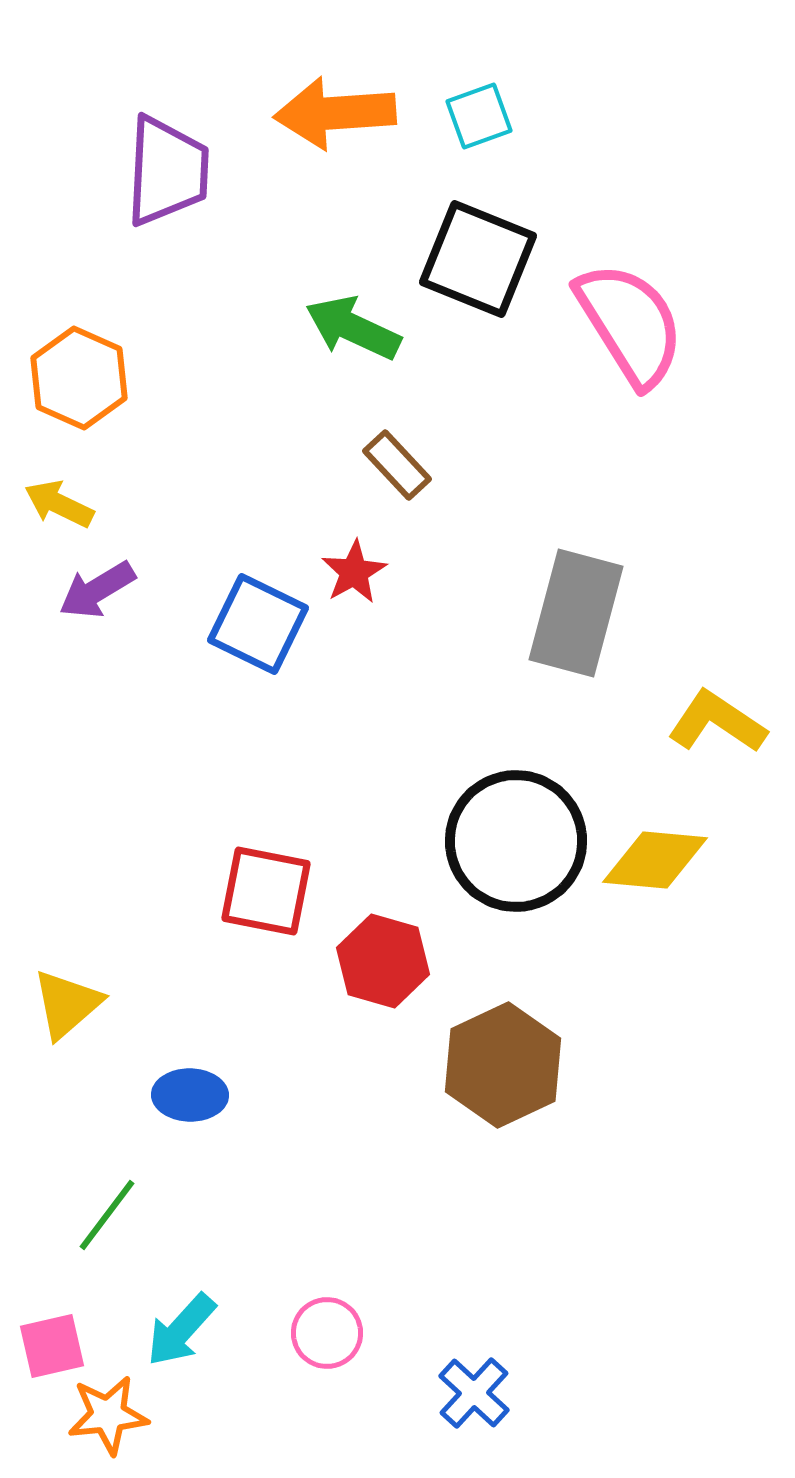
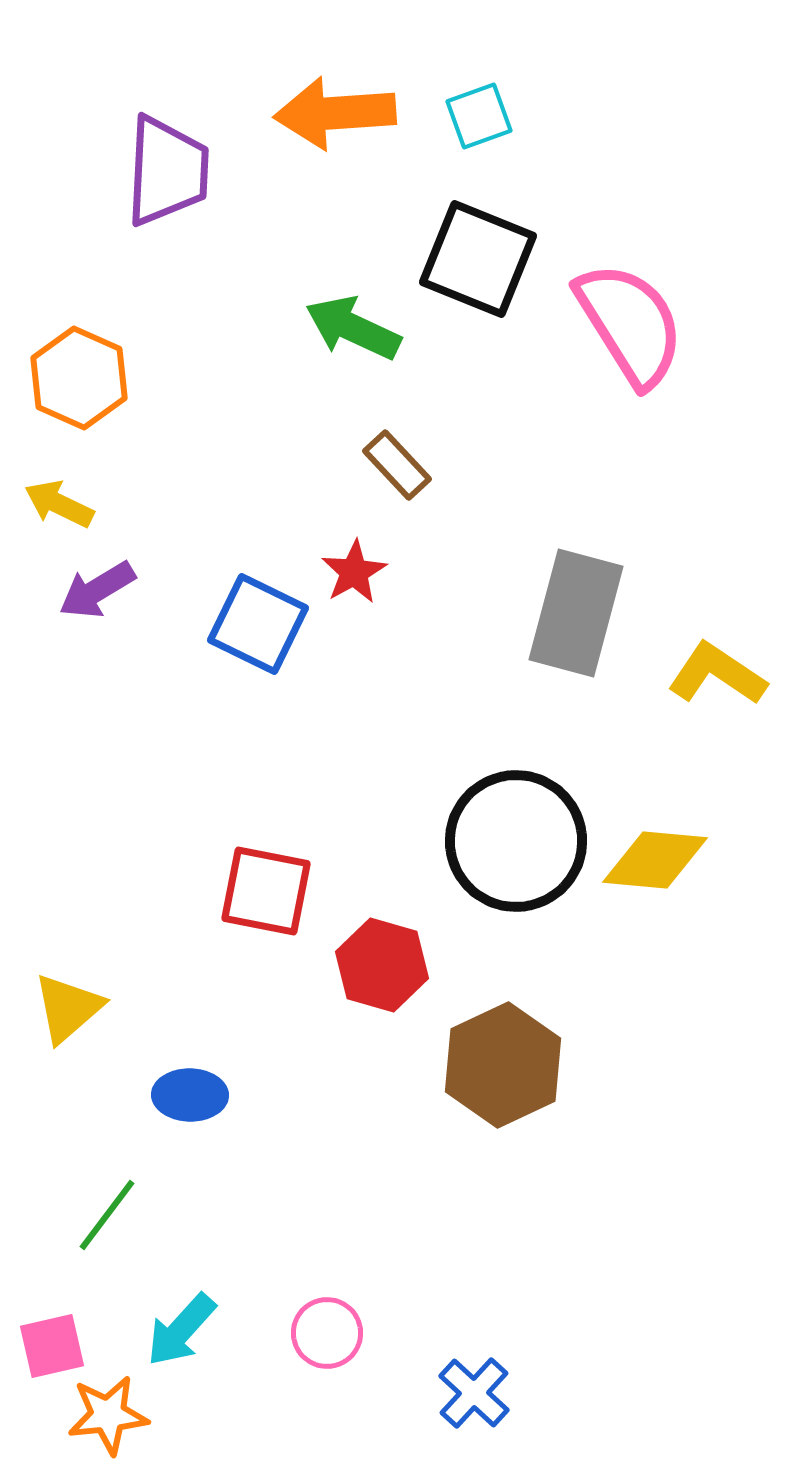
yellow L-shape: moved 48 px up
red hexagon: moved 1 px left, 4 px down
yellow triangle: moved 1 px right, 4 px down
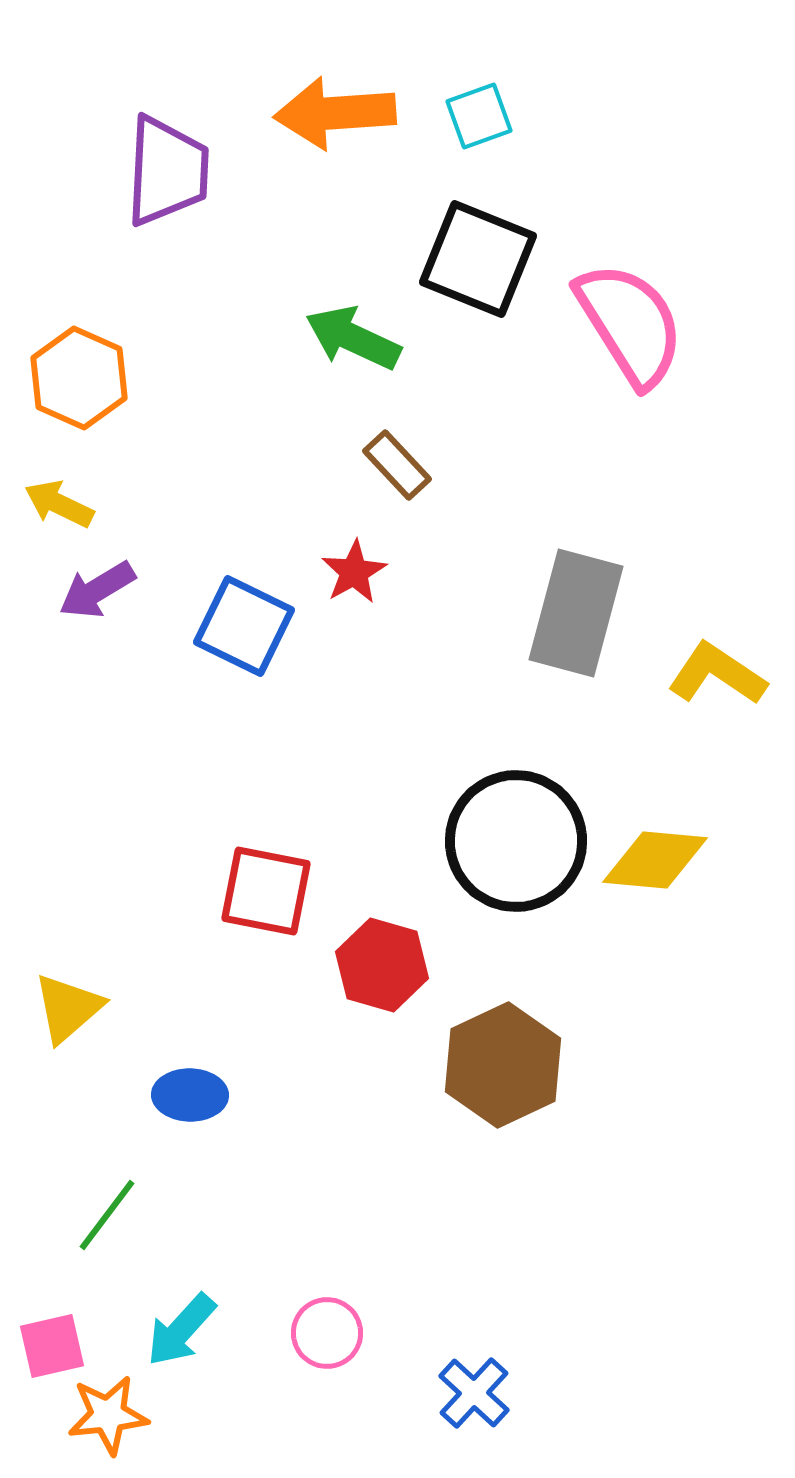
green arrow: moved 10 px down
blue square: moved 14 px left, 2 px down
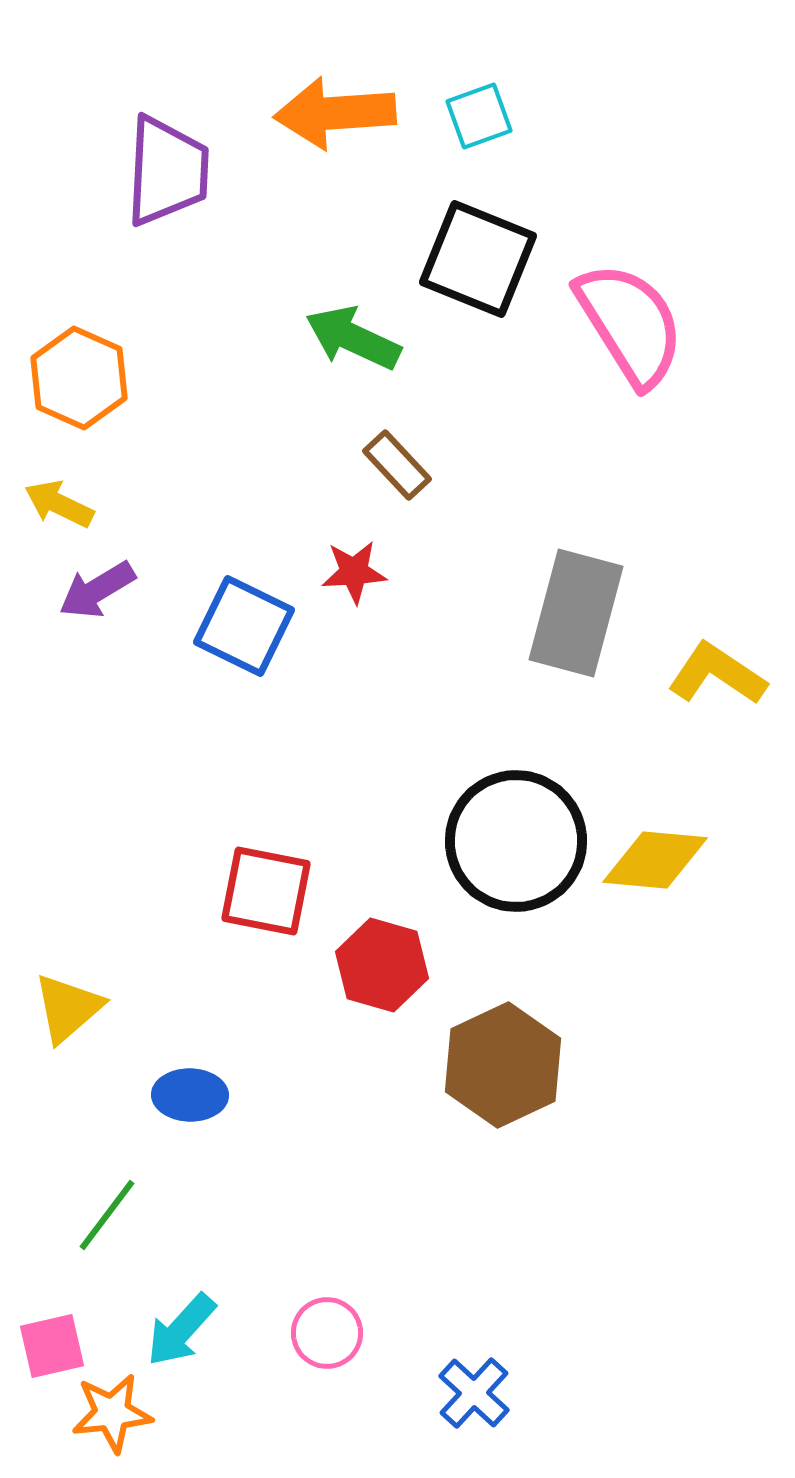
red star: rotated 26 degrees clockwise
orange star: moved 4 px right, 2 px up
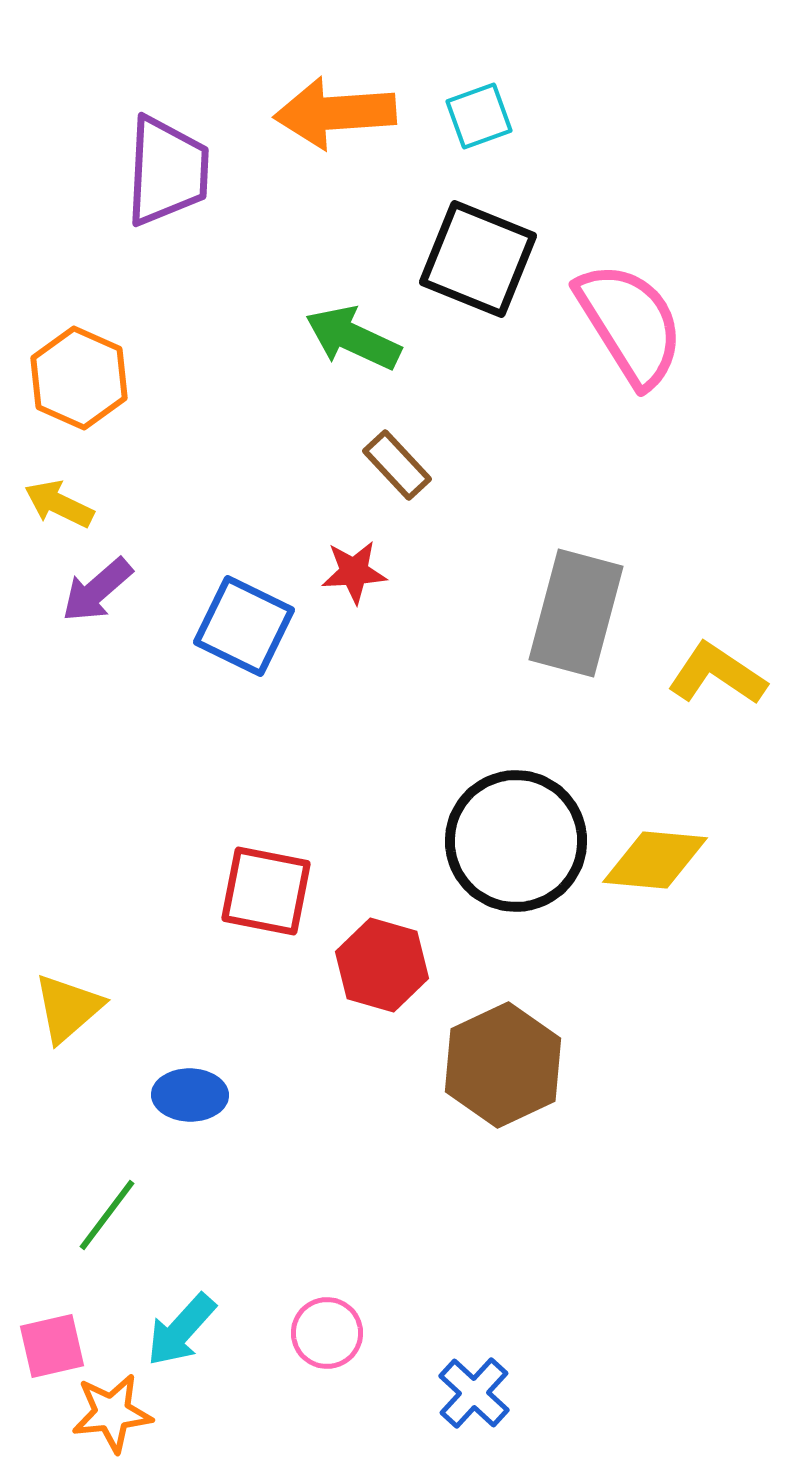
purple arrow: rotated 10 degrees counterclockwise
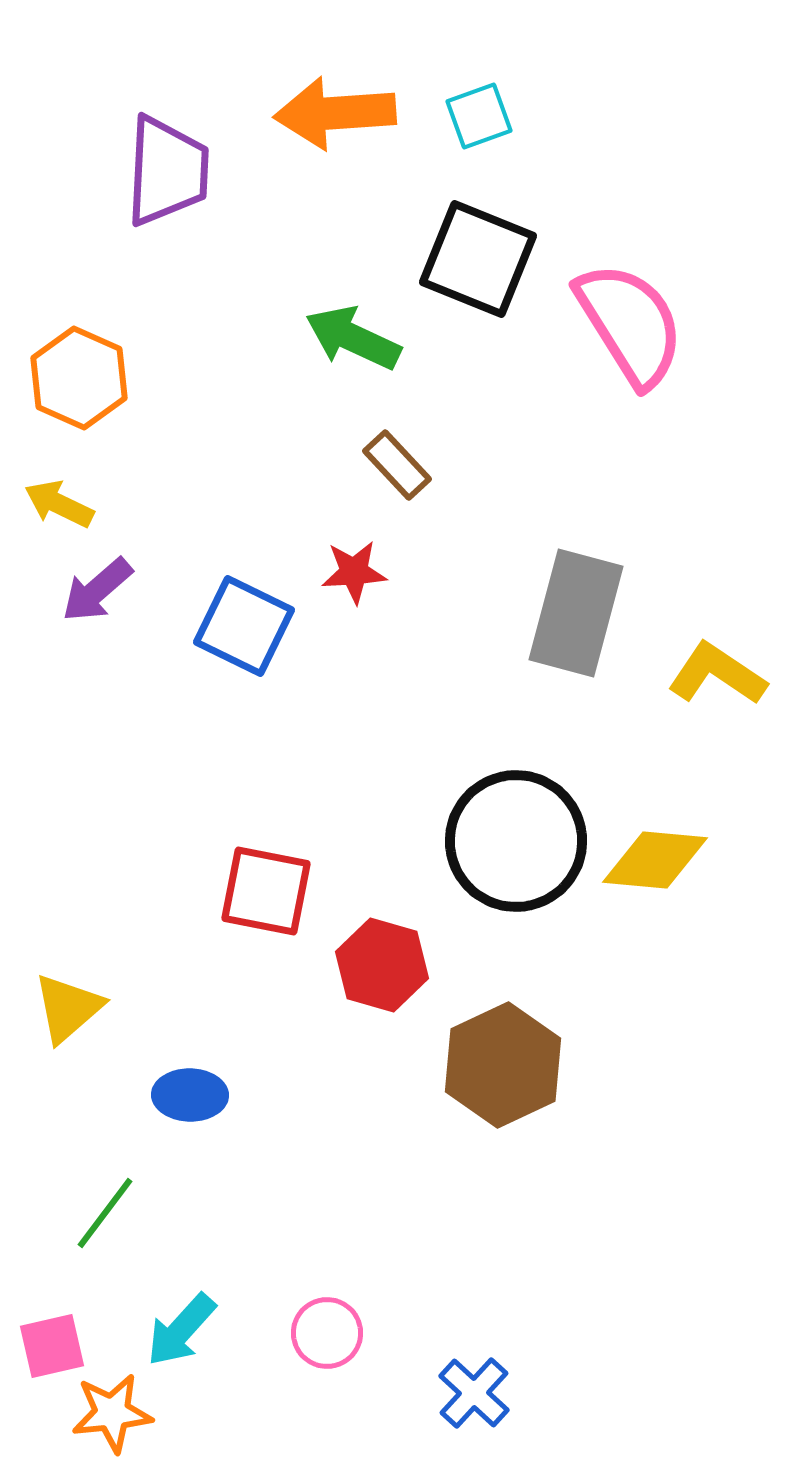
green line: moved 2 px left, 2 px up
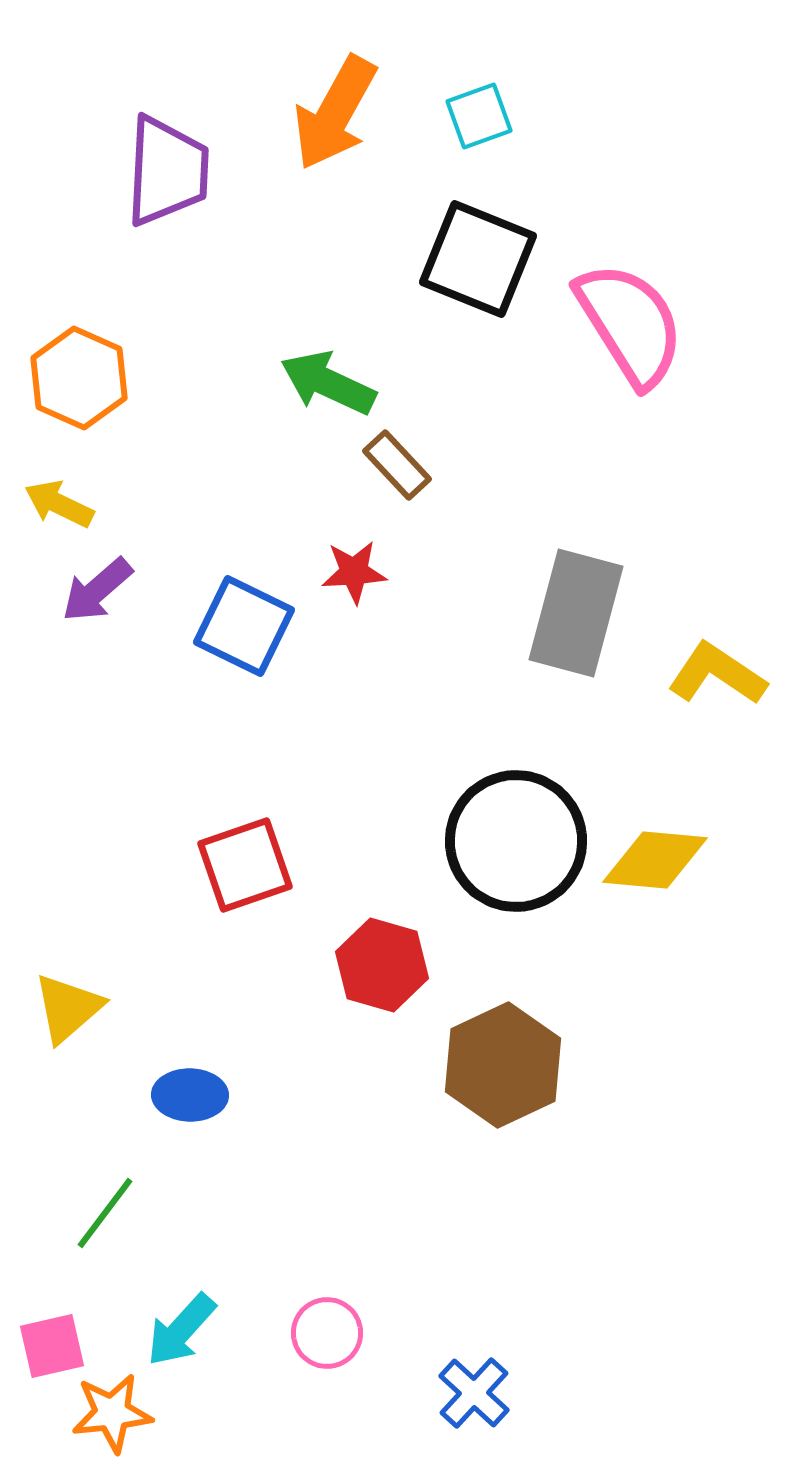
orange arrow: rotated 57 degrees counterclockwise
green arrow: moved 25 px left, 45 px down
red square: moved 21 px left, 26 px up; rotated 30 degrees counterclockwise
